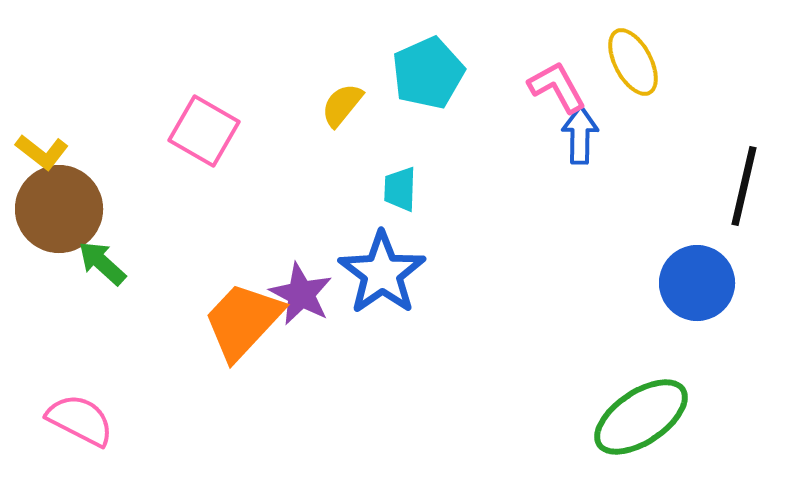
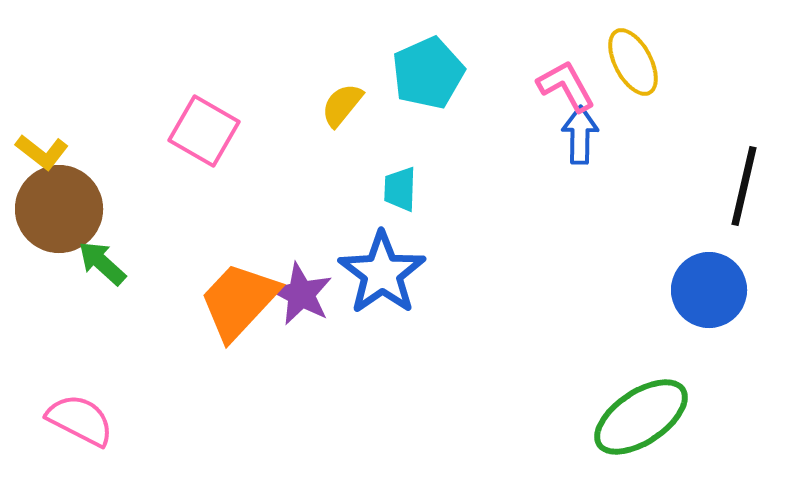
pink L-shape: moved 9 px right, 1 px up
blue circle: moved 12 px right, 7 px down
orange trapezoid: moved 4 px left, 20 px up
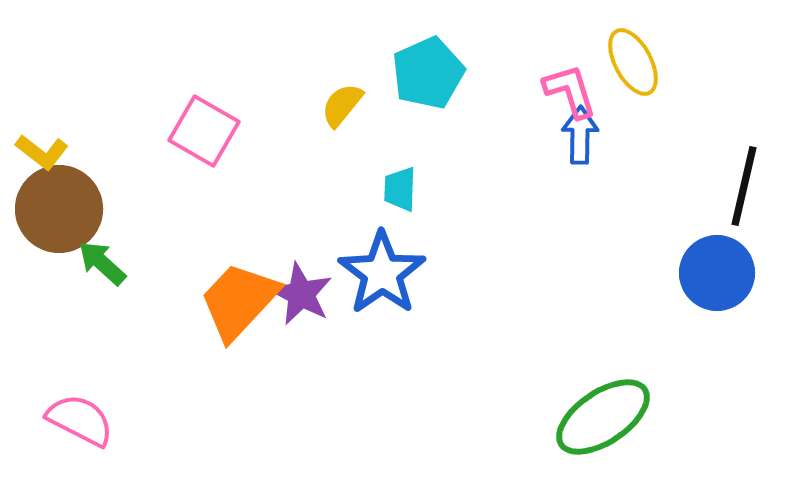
pink L-shape: moved 4 px right, 5 px down; rotated 12 degrees clockwise
blue circle: moved 8 px right, 17 px up
green ellipse: moved 38 px left
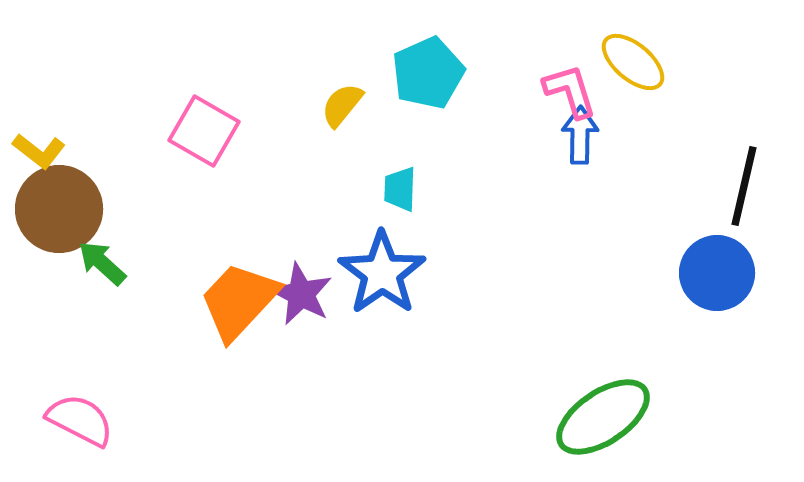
yellow ellipse: rotated 22 degrees counterclockwise
yellow L-shape: moved 3 px left, 1 px up
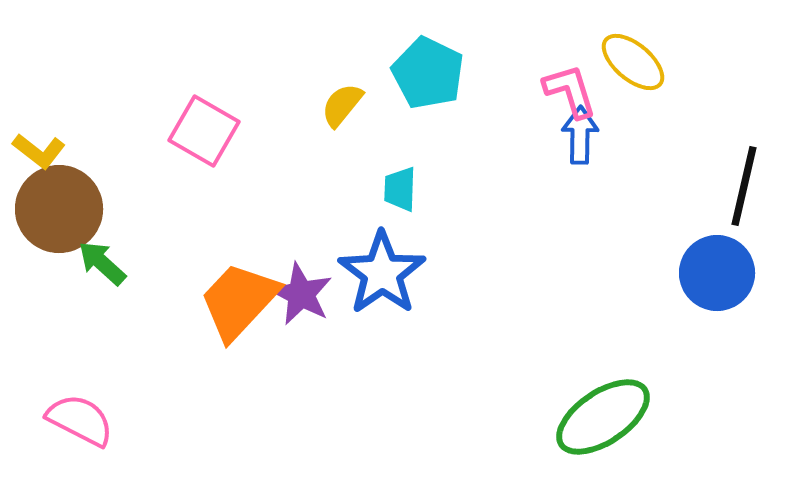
cyan pentagon: rotated 22 degrees counterclockwise
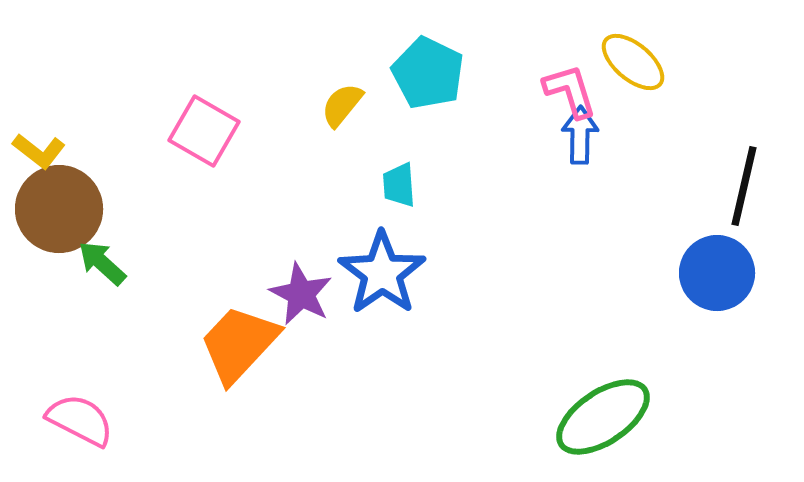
cyan trapezoid: moved 1 px left, 4 px up; rotated 6 degrees counterclockwise
orange trapezoid: moved 43 px down
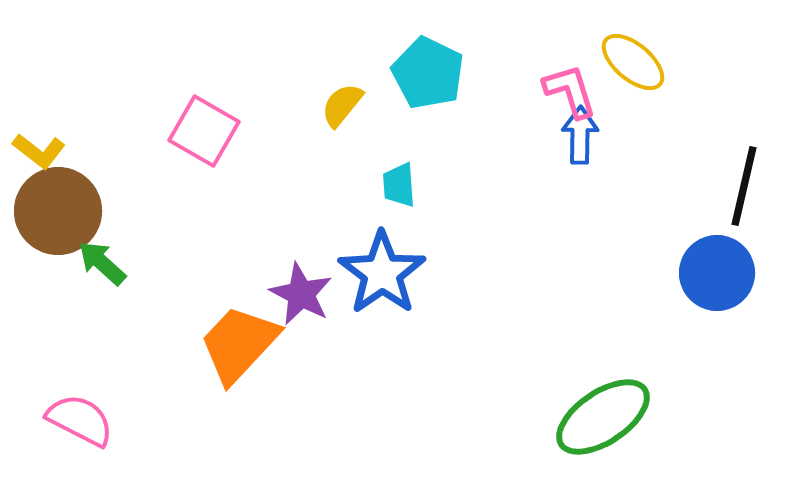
brown circle: moved 1 px left, 2 px down
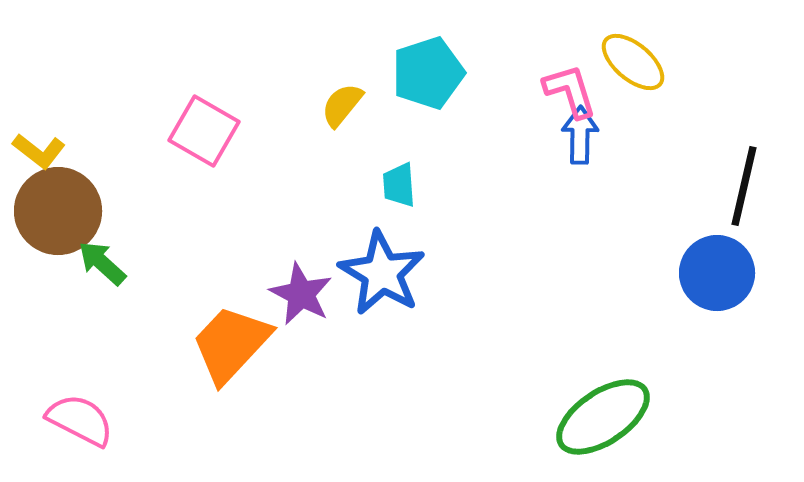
cyan pentagon: rotated 28 degrees clockwise
blue star: rotated 6 degrees counterclockwise
orange trapezoid: moved 8 px left
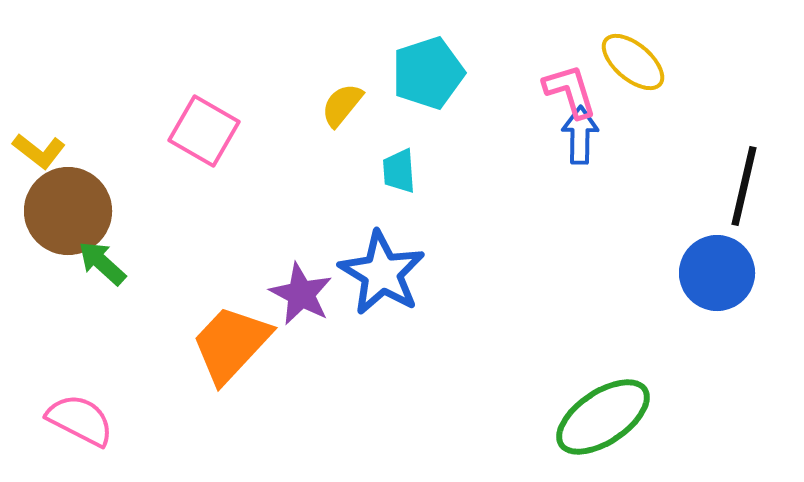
cyan trapezoid: moved 14 px up
brown circle: moved 10 px right
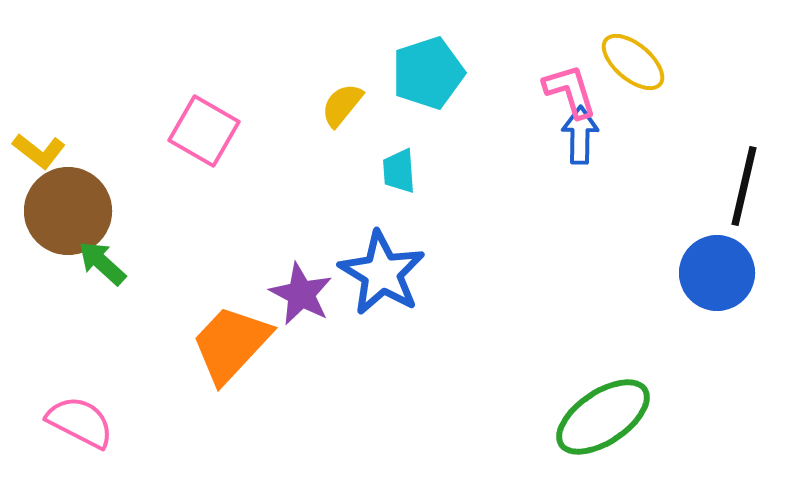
pink semicircle: moved 2 px down
